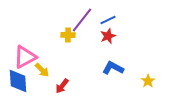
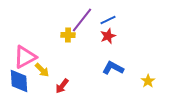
blue diamond: moved 1 px right
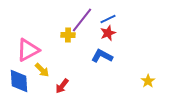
blue line: moved 1 px up
red star: moved 3 px up
pink triangle: moved 3 px right, 7 px up
blue L-shape: moved 11 px left, 12 px up
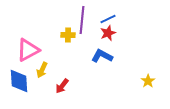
purple line: rotated 32 degrees counterclockwise
yellow arrow: rotated 70 degrees clockwise
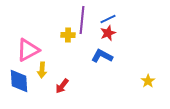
yellow arrow: rotated 21 degrees counterclockwise
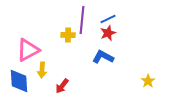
blue L-shape: moved 1 px right, 1 px down
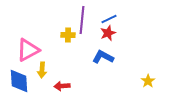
blue line: moved 1 px right
red arrow: rotated 49 degrees clockwise
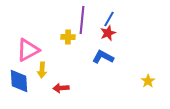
blue line: rotated 35 degrees counterclockwise
yellow cross: moved 2 px down
red arrow: moved 1 px left, 2 px down
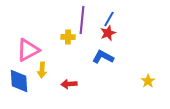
red arrow: moved 8 px right, 4 px up
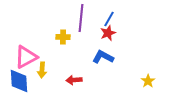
purple line: moved 1 px left, 2 px up
yellow cross: moved 5 px left
pink triangle: moved 2 px left, 7 px down
red arrow: moved 5 px right, 4 px up
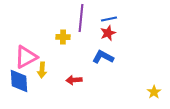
blue line: rotated 49 degrees clockwise
yellow star: moved 6 px right, 11 px down
